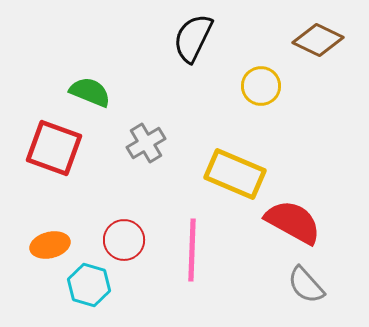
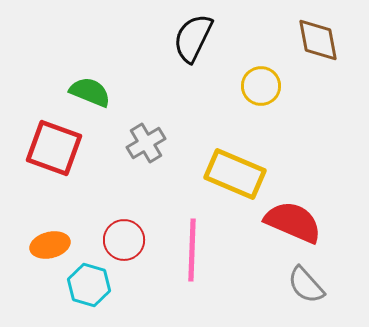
brown diamond: rotated 54 degrees clockwise
red semicircle: rotated 6 degrees counterclockwise
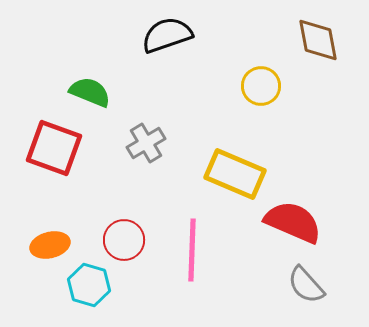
black semicircle: moved 26 px left, 3 px up; rotated 45 degrees clockwise
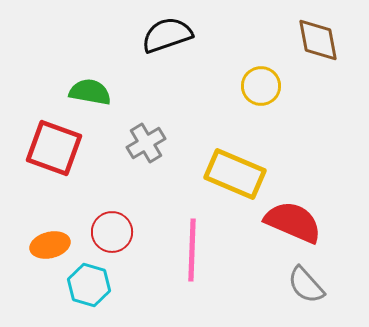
green semicircle: rotated 12 degrees counterclockwise
red circle: moved 12 px left, 8 px up
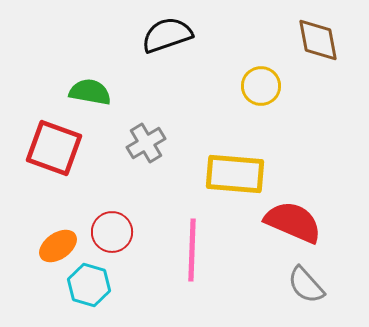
yellow rectangle: rotated 18 degrees counterclockwise
orange ellipse: moved 8 px right, 1 px down; rotated 21 degrees counterclockwise
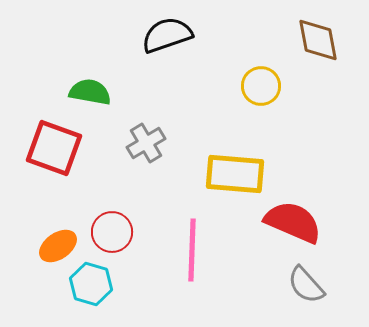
cyan hexagon: moved 2 px right, 1 px up
